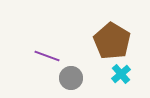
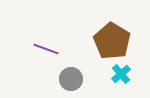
purple line: moved 1 px left, 7 px up
gray circle: moved 1 px down
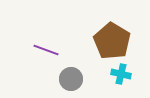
purple line: moved 1 px down
cyan cross: rotated 36 degrees counterclockwise
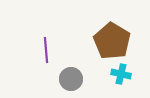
purple line: rotated 65 degrees clockwise
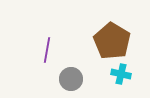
purple line: moved 1 px right; rotated 15 degrees clockwise
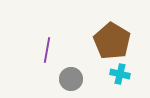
cyan cross: moved 1 px left
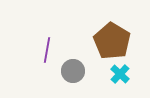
cyan cross: rotated 30 degrees clockwise
gray circle: moved 2 px right, 8 px up
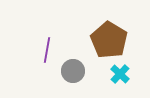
brown pentagon: moved 3 px left, 1 px up
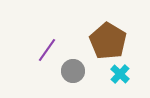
brown pentagon: moved 1 px left, 1 px down
purple line: rotated 25 degrees clockwise
